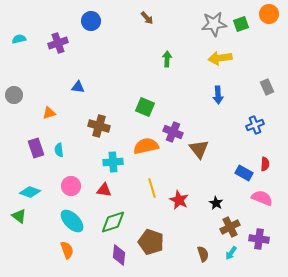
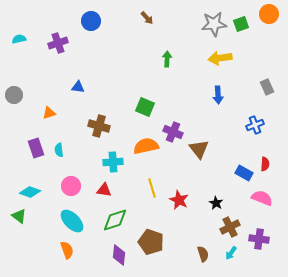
green diamond at (113, 222): moved 2 px right, 2 px up
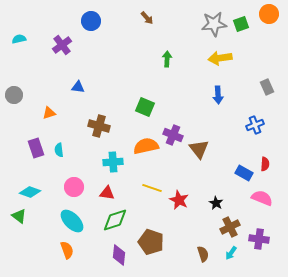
purple cross at (58, 43): moved 4 px right, 2 px down; rotated 18 degrees counterclockwise
purple cross at (173, 132): moved 3 px down
pink circle at (71, 186): moved 3 px right, 1 px down
yellow line at (152, 188): rotated 54 degrees counterclockwise
red triangle at (104, 190): moved 3 px right, 3 px down
